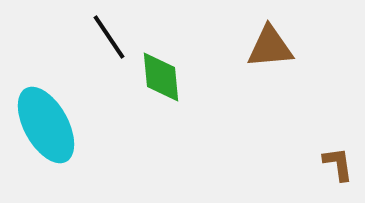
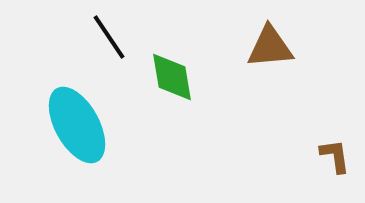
green diamond: moved 11 px right; rotated 4 degrees counterclockwise
cyan ellipse: moved 31 px right
brown L-shape: moved 3 px left, 8 px up
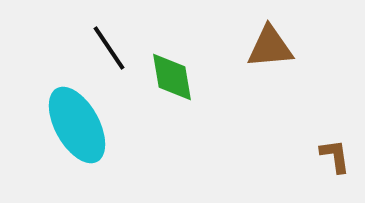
black line: moved 11 px down
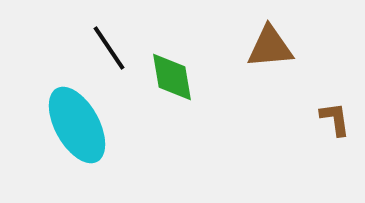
brown L-shape: moved 37 px up
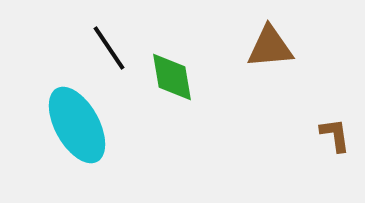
brown L-shape: moved 16 px down
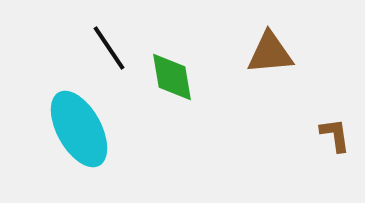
brown triangle: moved 6 px down
cyan ellipse: moved 2 px right, 4 px down
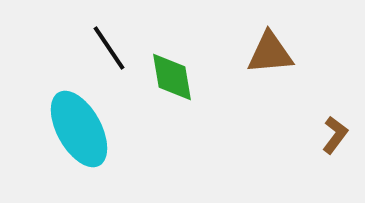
brown L-shape: rotated 45 degrees clockwise
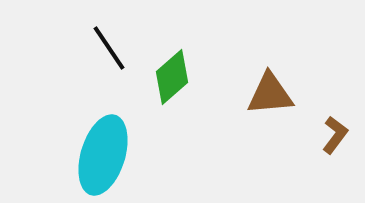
brown triangle: moved 41 px down
green diamond: rotated 58 degrees clockwise
cyan ellipse: moved 24 px right, 26 px down; rotated 46 degrees clockwise
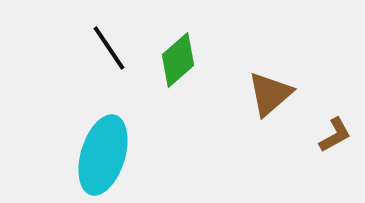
green diamond: moved 6 px right, 17 px up
brown triangle: rotated 36 degrees counterclockwise
brown L-shape: rotated 24 degrees clockwise
